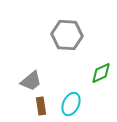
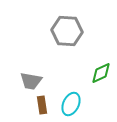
gray hexagon: moved 4 px up
gray trapezoid: rotated 50 degrees clockwise
brown rectangle: moved 1 px right, 1 px up
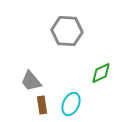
gray trapezoid: rotated 40 degrees clockwise
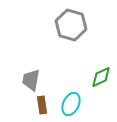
gray hexagon: moved 4 px right, 6 px up; rotated 12 degrees clockwise
green diamond: moved 4 px down
gray trapezoid: moved 1 px up; rotated 50 degrees clockwise
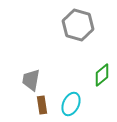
gray hexagon: moved 7 px right
green diamond: moved 1 px right, 2 px up; rotated 15 degrees counterclockwise
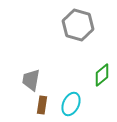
brown rectangle: rotated 18 degrees clockwise
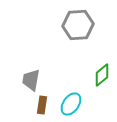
gray hexagon: rotated 20 degrees counterclockwise
cyan ellipse: rotated 10 degrees clockwise
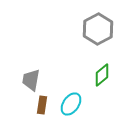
gray hexagon: moved 20 px right, 4 px down; rotated 24 degrees counterclockwise
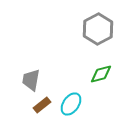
green diamond: moved 1 px left, 1 px up; rotated 25 degrees clockwise
brown rectangle: rotated 42 degrees clockwise
